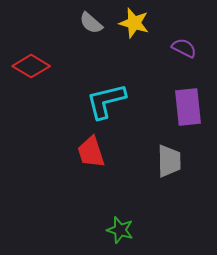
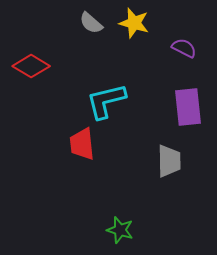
red trapezoid: moved 9 px left, 8 px up; rotated 12 degrees clockwise
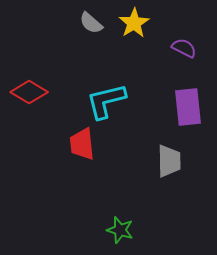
yellow star: rotated 24 degrees clockwise
red diamond: moved 2 px left, 26 px down
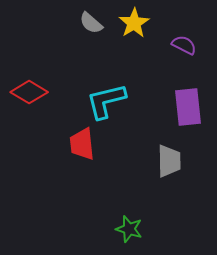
purple semicircle: moved 3 px up
green star: moved 9 px right, 1 px up
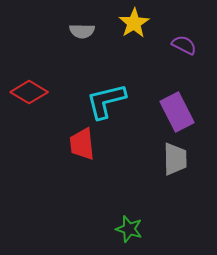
gray semicircle: moved 9 px left, 8 px down; rotated 40 degrees counterclockwise
purple rectangle: moved 11 px left, 5 px down; rotated 21 degrees counterclockwise
gray trapezoid: moved 6 px right, 2 px up
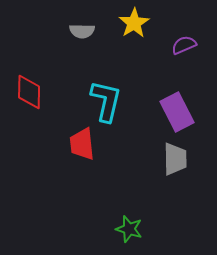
purple semicircle: rotated 50 degrees counterclockwise
red diamond: rotated 60 degrees clockwise
cyan L-shape: rotated 117 degrees clockwise
